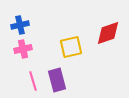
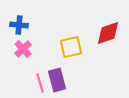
blue cross: moved 1 px left; rotated 18 degrees clockwise
pink cross: rotated 30 degrees counterclockwise
pink line: moved 7 px right, 2 px down
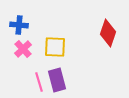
red diamond: rotated 52 degrees counterclockwise
yellow square: moved 16 px left; rotated 15 degrees clockwise
pink line: moved 1 px left, 1 px up
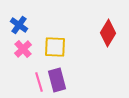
blue cross: rotated 30 degrees clockwise
red diamond: rotated 12 degrees clockwise
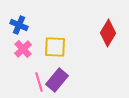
blue cross: rotated 12 degrees counterclockwise
purple rectangle: rotated 55 degrees clockwise
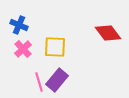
red diamond: rotated 68 degrees counterclockwise
